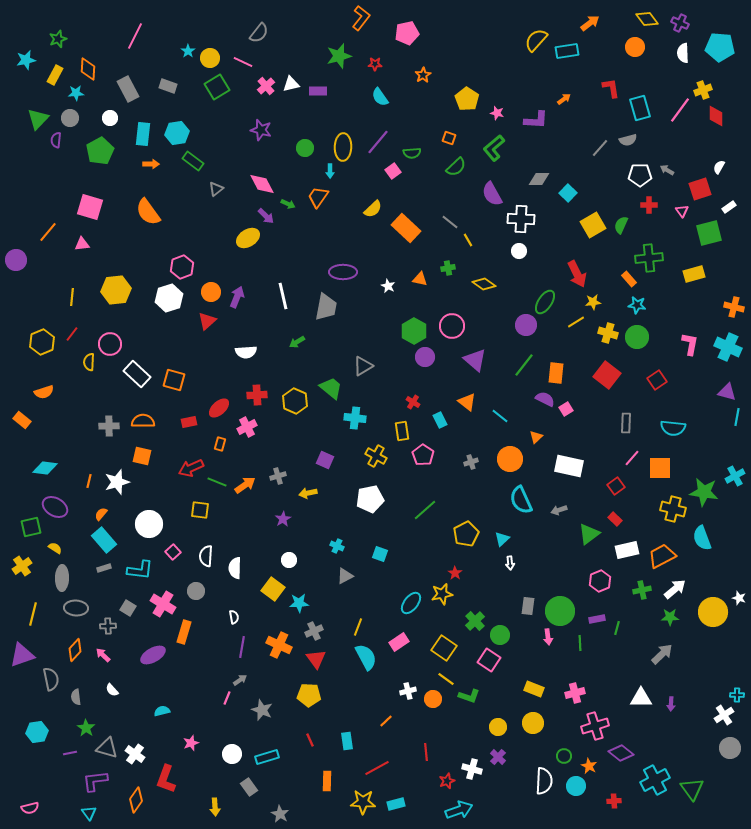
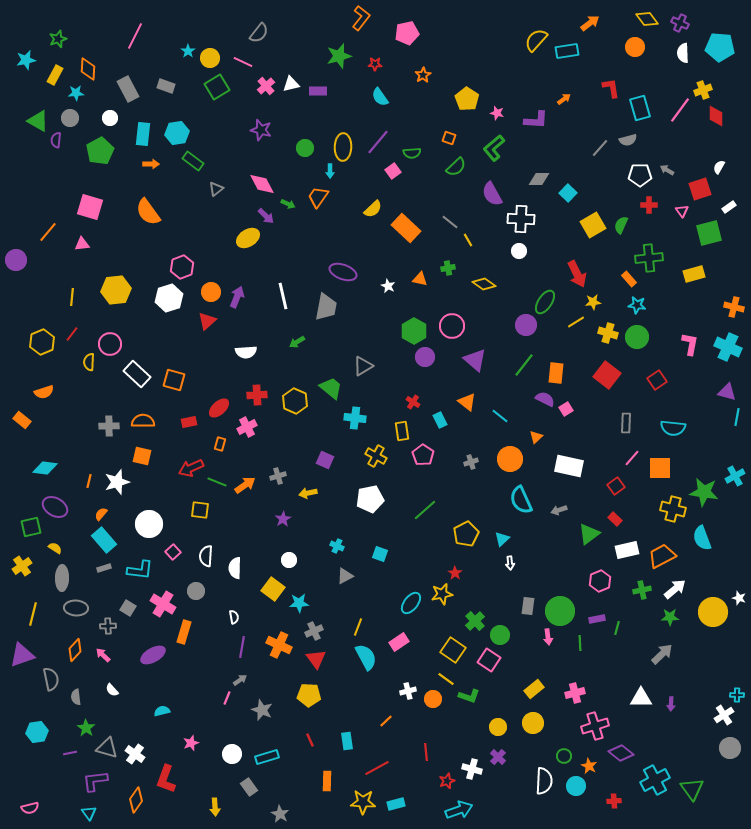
gray rectangle at (168, 86): moved 2 px left
green triangle at (38, 119): moved 2 px down; rotated 45 degrees counterclockwise
purple ellipse at (343, 272): rotated 20 degrees clockwise
yellow square at (444, 648): moved 9 px right, 2 px down
yellow rectangle at (534, 689): rotated 60 degrees counterclockwise
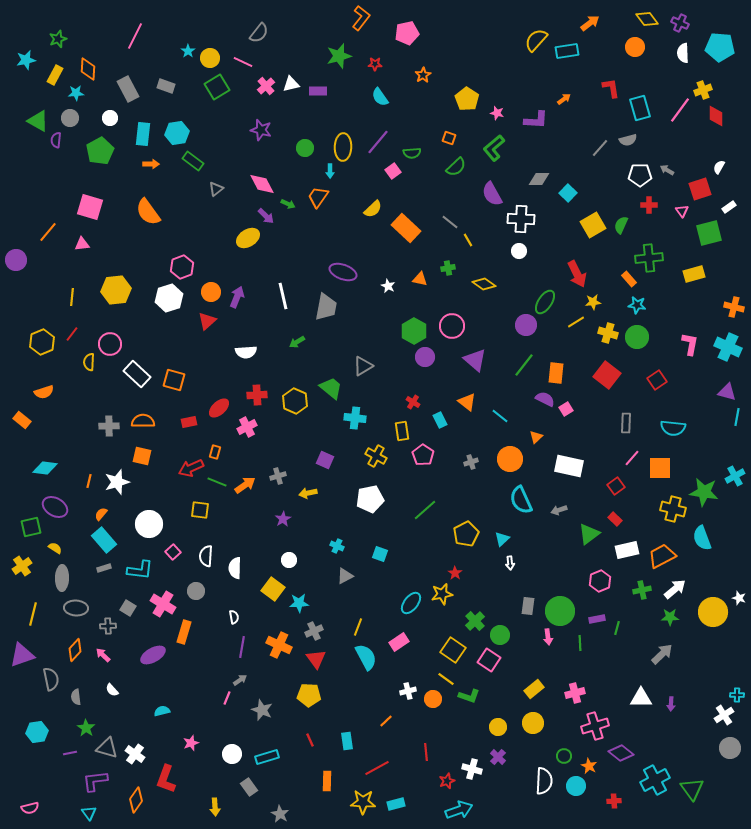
orange rectangle at (220, 444): moved 5 px left, 8 px down
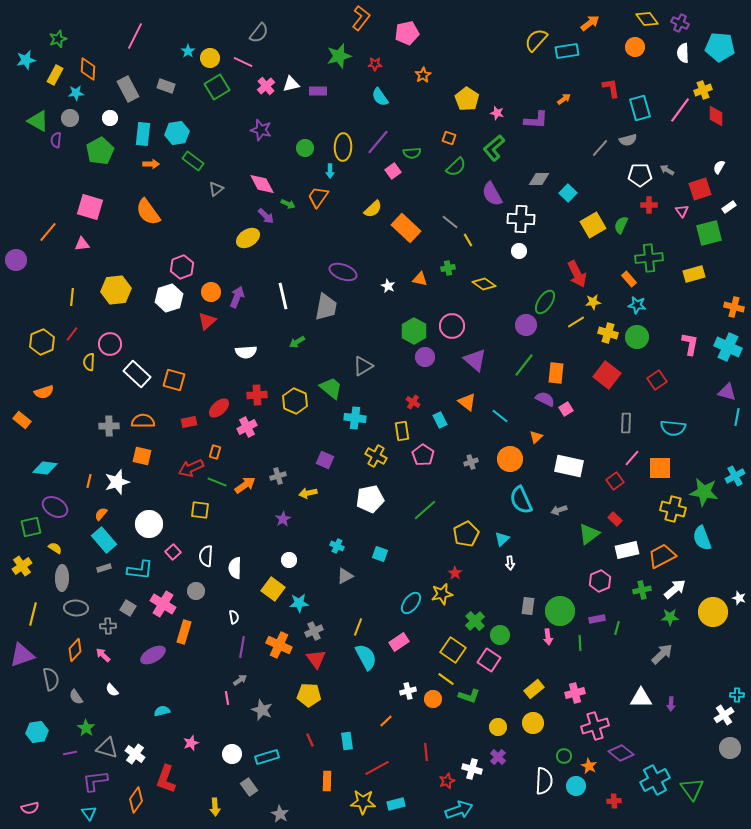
red square at (616, 486): moved 1 px left, 5 px up
gray semicircle at (76, 697): rotated 28 degrees counterclockwise
pink line at (227, 698): rotated 32 degrees counterclockwise
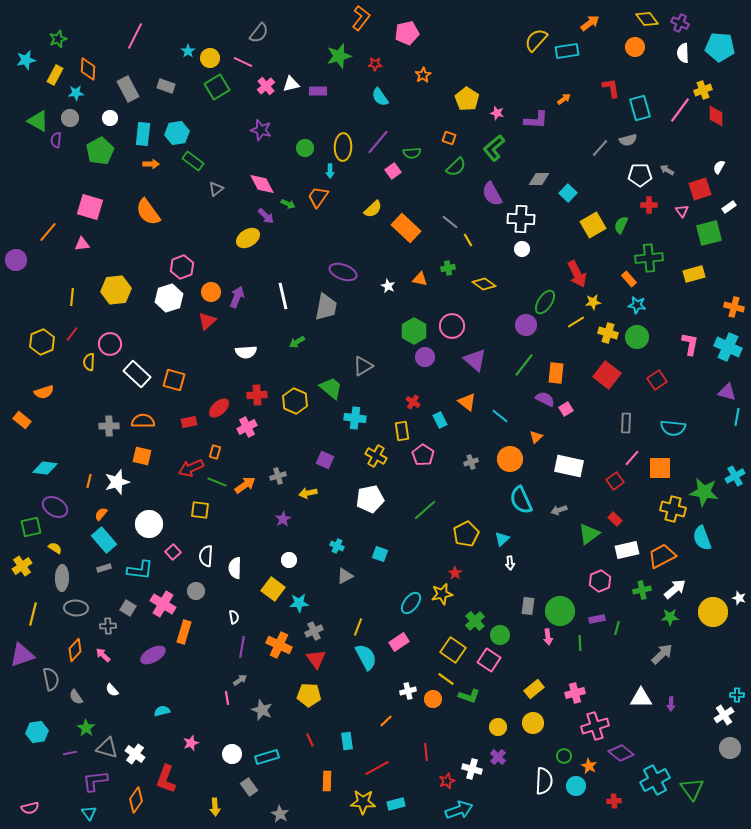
white circle at (519, 251): moved 3 px right, 2 px up
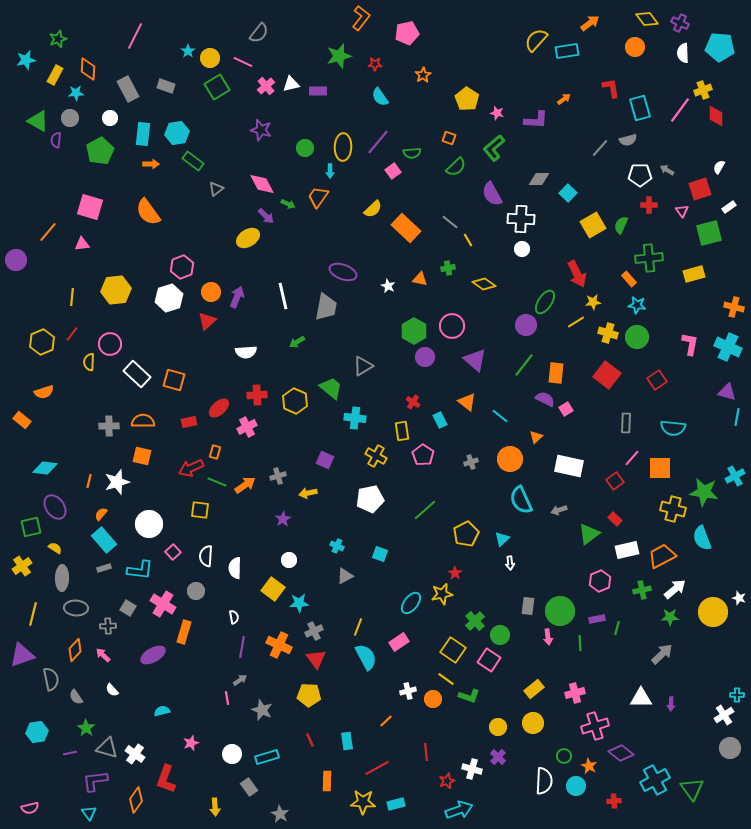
purple ellipse at (55, 507): rotated 25 degrees clockwise
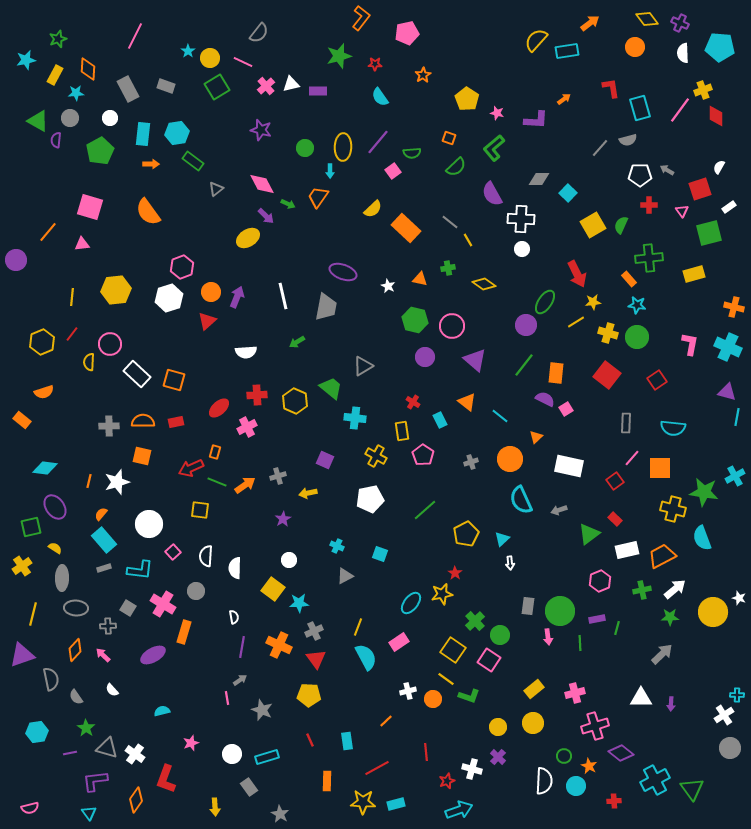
green hexagon at (414, 331): moved 1 px right, 11 px up; rotated 15 degrees counterclockwise
red rectangle at (189, 422): moved 13 px left
